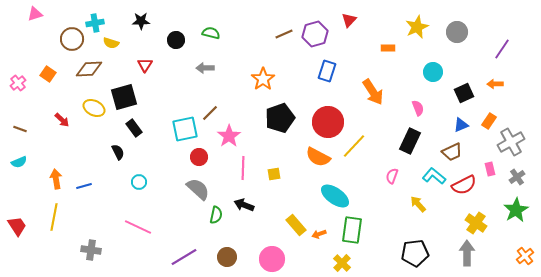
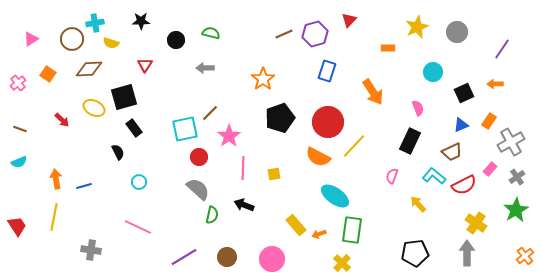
pink triangle at (35, 14): moved 4 px left, 25 px down; rotated 14 degrees counterclockwise
pink rectangle at (490, 169): rotated 56 degrees clockwise
green semicircle at (216, 215): moved 4 px left
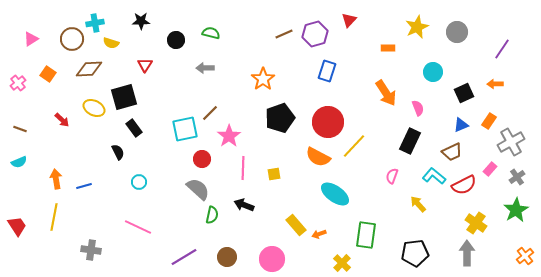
orange arrow at (373, 92): moved 13 px right, 1 px down
red circle at (199, 157): moved 3 px right, 2 px down
cyan ellipse at (335, 196): moved 2 px up
green rectangle at (352, 230): moved 14 px right, 5 px down
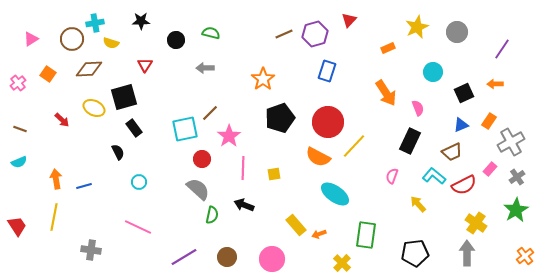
orange rectangle at (388, 48): rotated 24 degrees counterclockwise
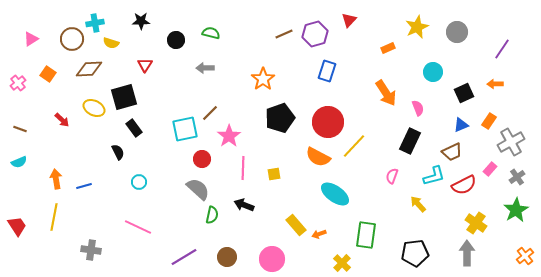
cyan L-shape at (434, 176): rotated 125 degrees clockwise
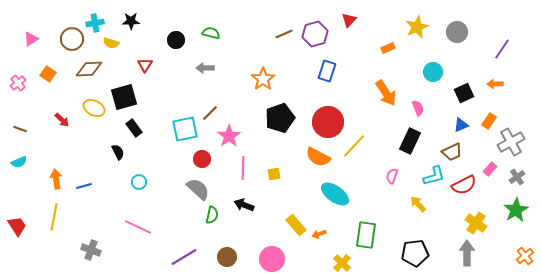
black star at (141, 21): moved 10 px left
gray cross at (91, 250): rotated 12 degrees clockwise
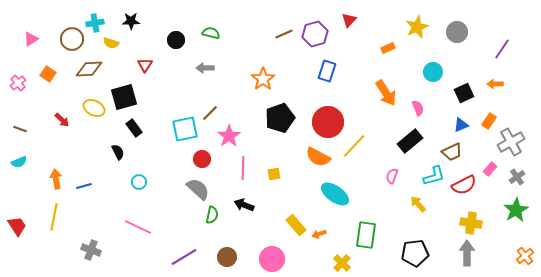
black rectangle at (410, 141): rotated 25 degrees clockwise
yellow cross at (476, 223): moved 5 px left; rotated 25 degrees counterclockwise
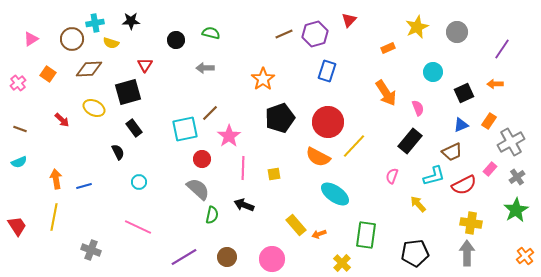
black square at (124, 97): moved 4 px right, 5 px up
black rectangle at (410, 141): rotated 10 degrees counterclockwise
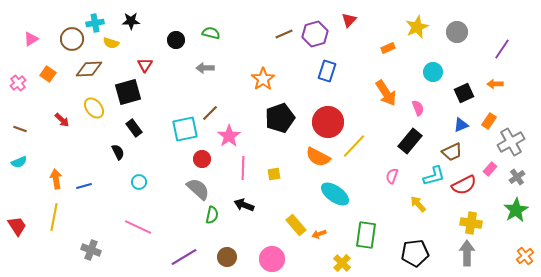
yellow ellipse at (94, 108): rotated 25 degrees clockwise
